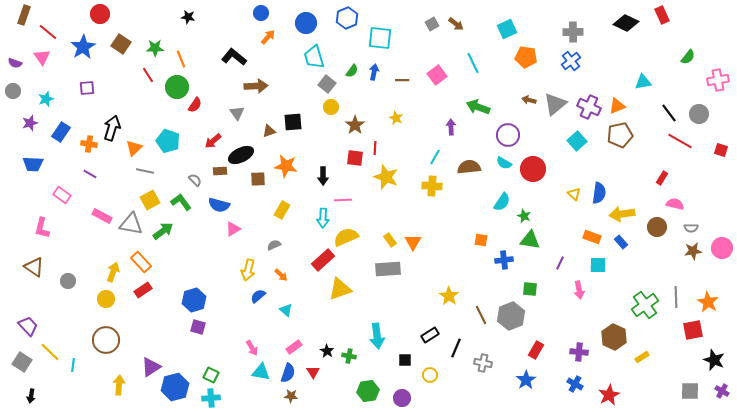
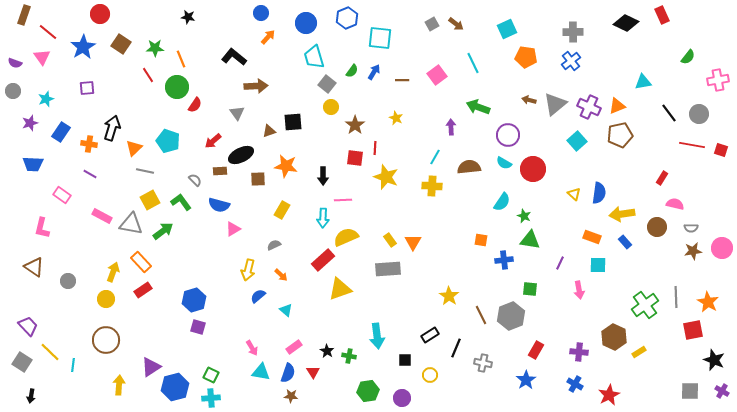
blue arrow at (374, 72): rotated 21 degrees clockwise
red line at (680, 141): moved 12 px right, 4 px down; rotated 20 degrees counterclockwise
blue rectangle at (621, 242): moved 4 px right
yellow rectangle at (642, 357): moved 3 px left, 5 px up
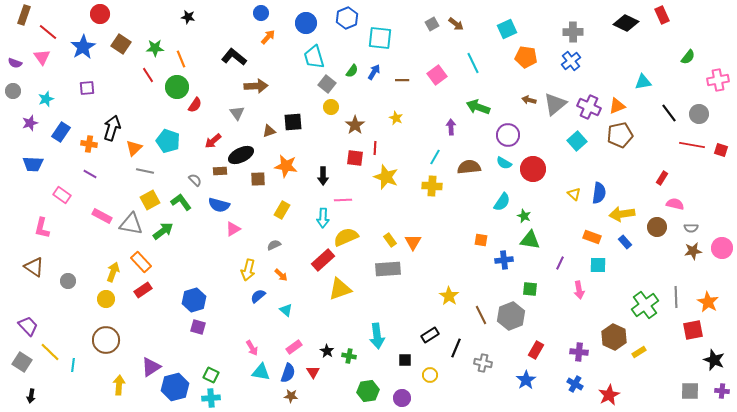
purple cross at (722, 391): rotated 24 degrees counterclockwise
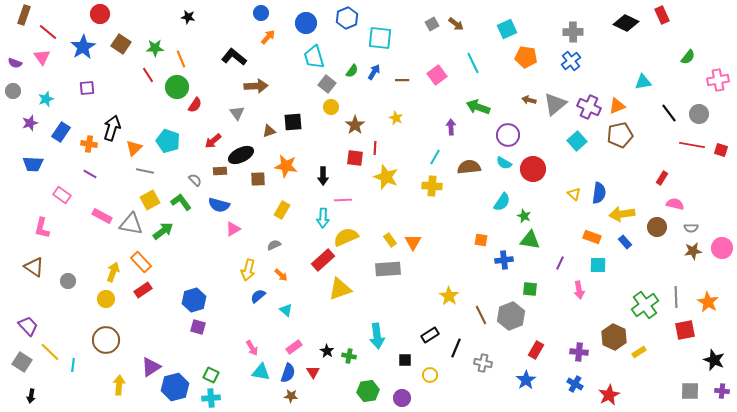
red square at (693, 330): moved 8 px left
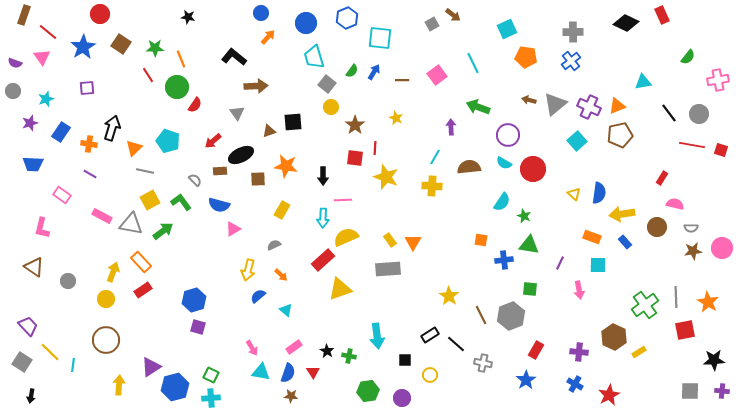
brown arrow at (456, 24): moved 3 px left, 9 px up
green triangle at (530, 240): moved 1 px left, 5 px down
black line at (456, 348): moved 4 px up; rotated 72 degrees counterclockwise
black star at (714, 360): rotated 25 degrees counterclockwise
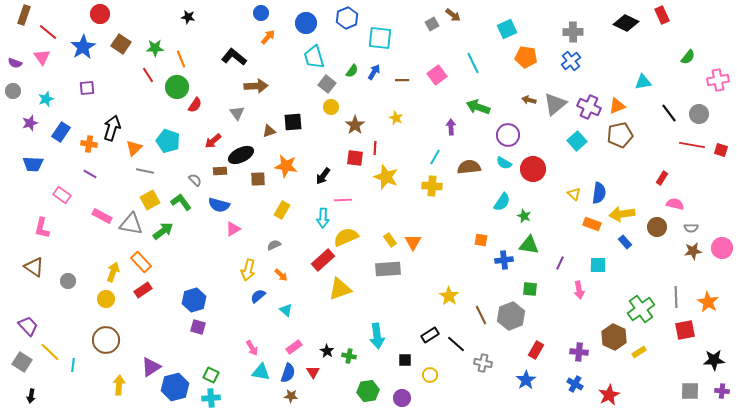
black arrow at (323, 176): rotated 36 degrees clockwise
orange rectangle at (592, 237): moved 13 px up
green cross at (645, 305): moved 4 px left, 4 px down
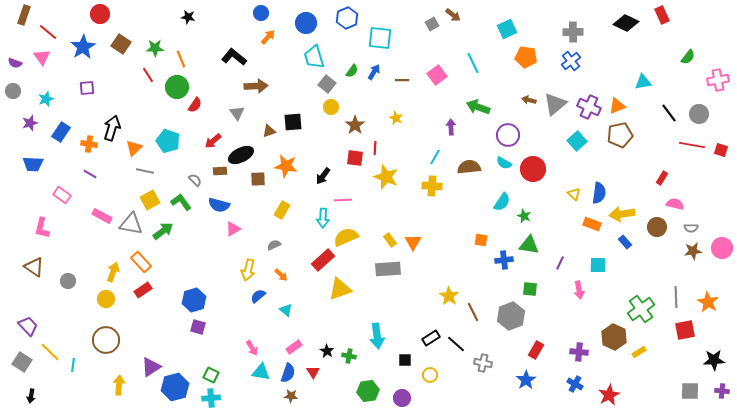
brown line at (481, 315): moved 8 px left, 3 px up
black rectangle at (430, 335): moved 1 px right, 3 px down
